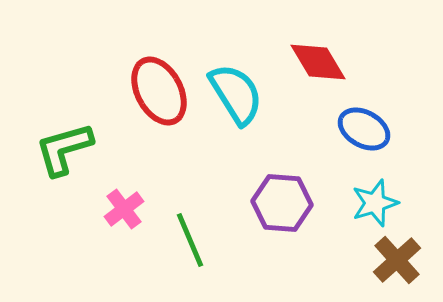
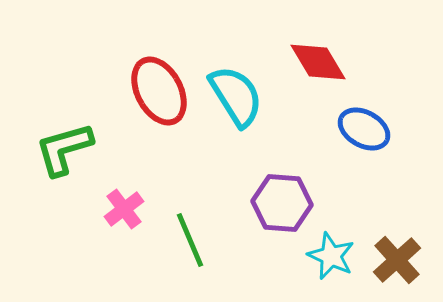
cyan semicircle: moved 2 px down
cyan star: moved 44 px left, 53 px down; rotated 30 degrees counterclockwise
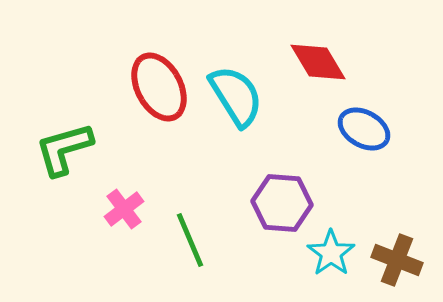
red ellipse: moved 4 px up
cyan star: moved 3 px up; rotated 12 degrees clockwise
brown cross: rotated 27 degrees counterclockwise
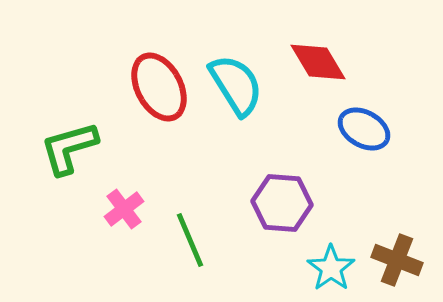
cyan semicircle: moved 11 px up
green L-shape: moved 5 px right, 1 px up
cyan star: moved 15 px down
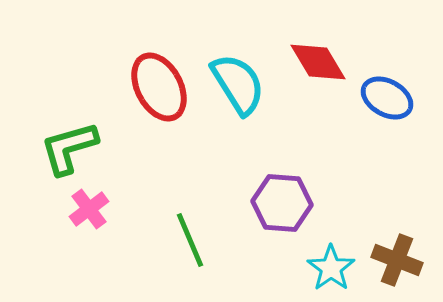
cyan semicircle: moved 2 px right, 1 px up
blue ellipse: moved 23 px right, 31 px up
pink cross: moved 35 px left
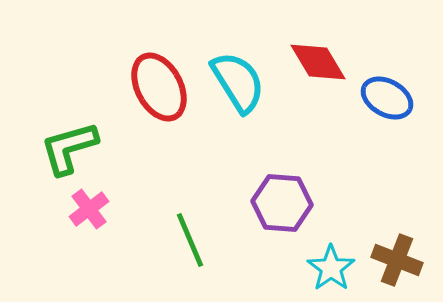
cyan semicircle: moved 2 px up
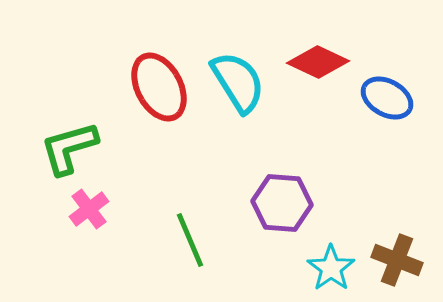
red diamond: rotated 34 degrees counterclockwise
